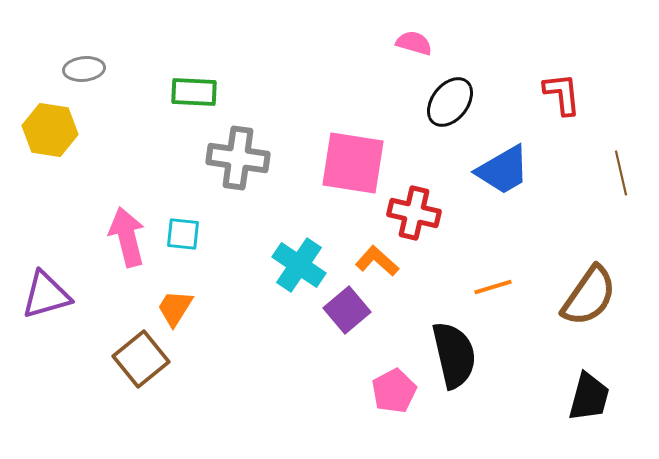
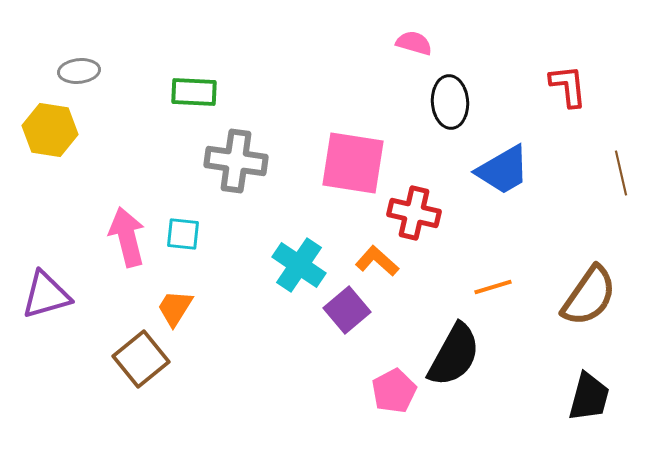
gray ellipse: moved 5 px left, 2 px down
red L-shape: moved 6 px right, 8 px up
black ellipse: rotated 42 degrees counterclockwise
gray cross: moved 2 px left, 3 px down
black semicircle: rotated 42 degrees clockwise
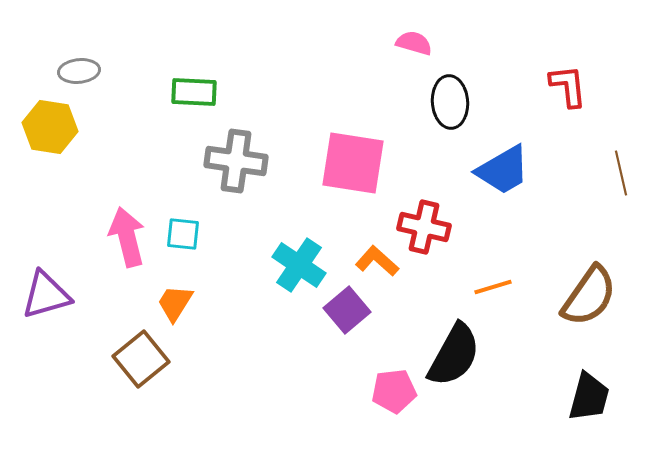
yellow hexagon: moved 3 px up
red cross: moved 10 px right, 14 px down
orange trapezoid: moved 5 px up
pink pentagon: rotated 21 degrees clockwise
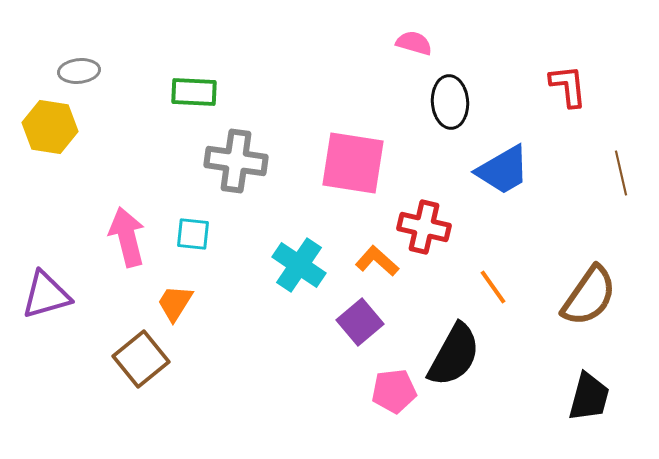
cyan square: moved 10 px right
orange line: rotated 72 degrees clockwise
purple square: moved 13 px right, 12 px down
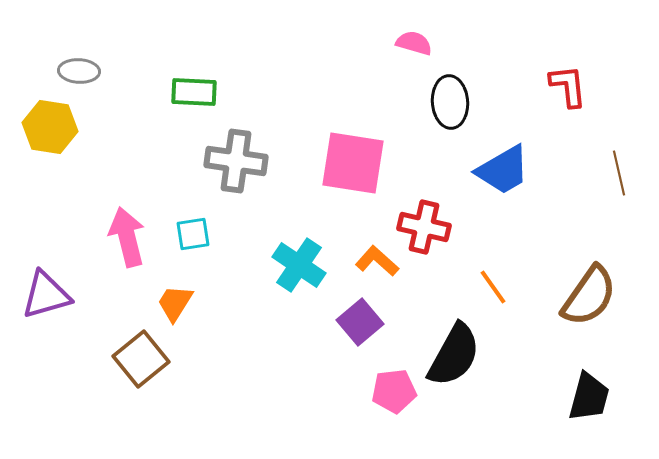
gray ellipse: rotated 9 degrees clockwise
brown line: moved 2 px left
cyan square: rotated 15 degrees counterclockwise
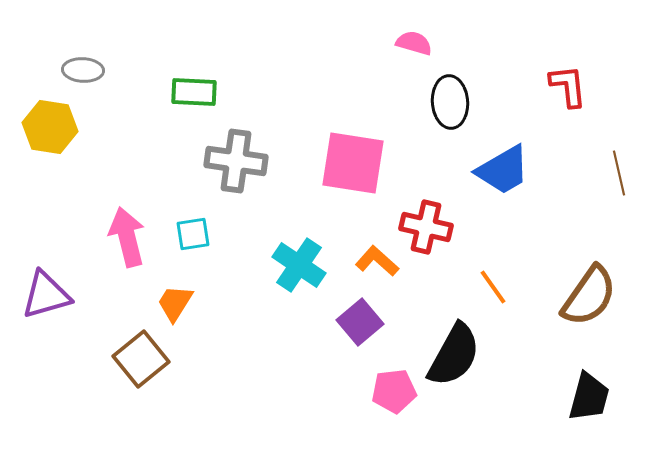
gray ellipse: moved 4 px right, 1 px up
red cross: moved 2 px right
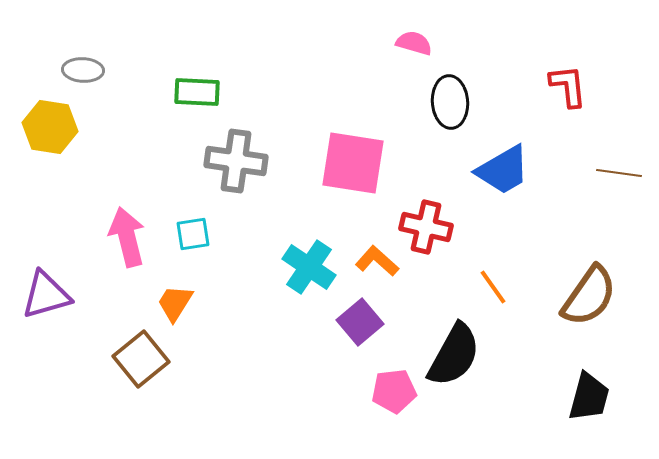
green rectangle: moved 3 px right
brown line: rotated 69 degrees counterclockwise
cyan cross: moved 10 px right, 2 px down
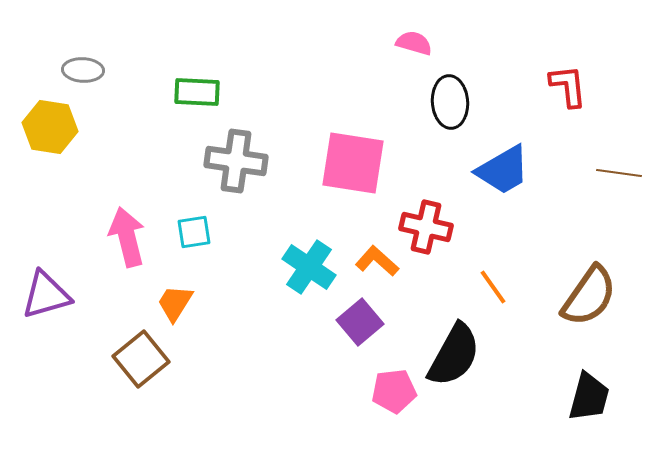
cyan square: moved 1 px right, 2 px up
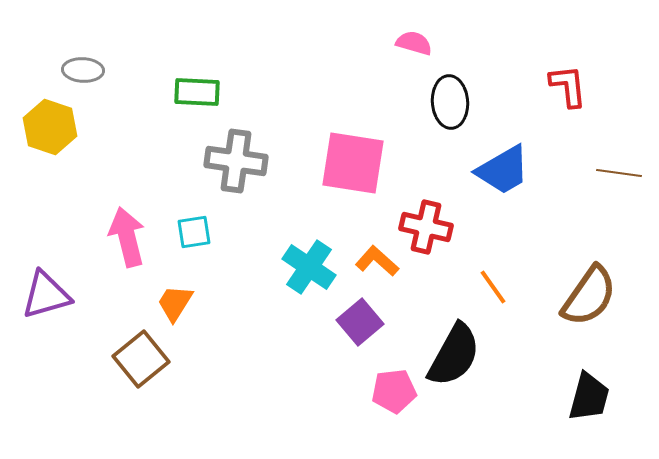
yellow hexagon: rotated 10 degrees clockwise
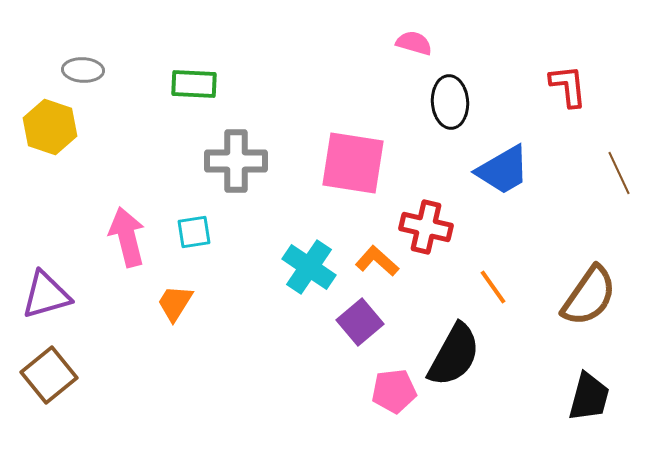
green rectangle: moved 3 px left, 8 px up
gray cross: rotated 8 degrees counterclockwise
brown line: rotated 57 degrees clockwise
brown square: moved 92 px left, 16 px down
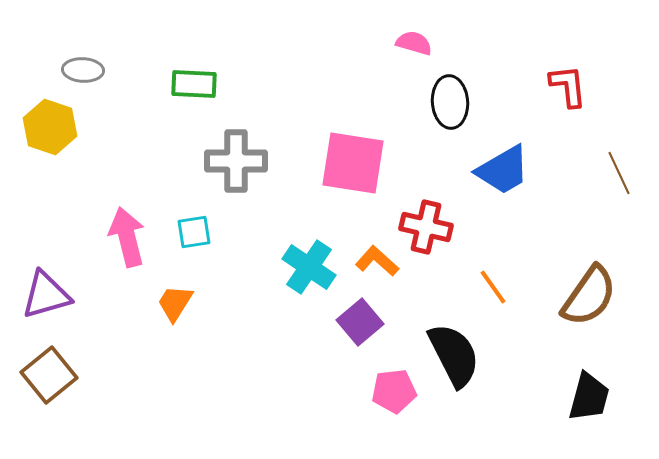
black semicircle: rotated 56 degrees counterclockwise
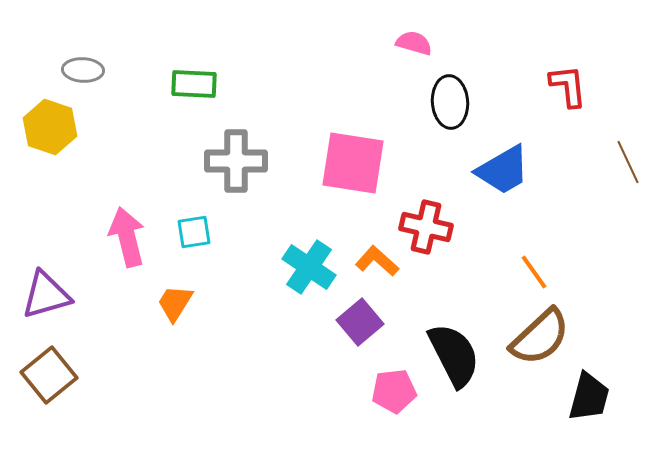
brown line: moved 9 px right, 11 px up
orange line: moved 41 px right, 15 px up
brown semicircle: moved 49 px left, 41 px down; rotated 12 degrees clockwise
